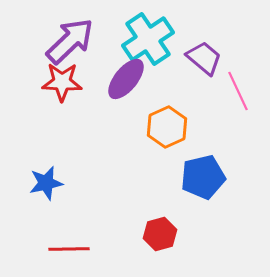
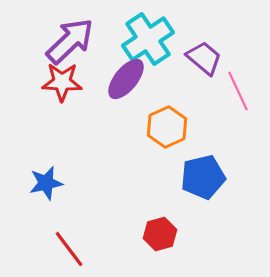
red line: rotated 54 degrees clockwise
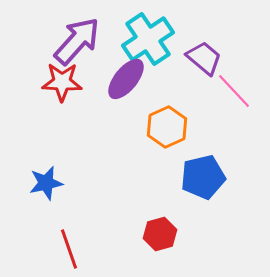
purple arrow: moved 7 px right; rotated 4 degrees counterclockwise
pink line: moved 4 px left; rotated 18 degrees counterclockwise
red line: rotated 18 degrees clockwise
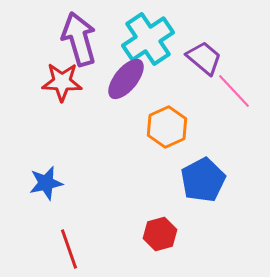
purple arrow: moved 2 px right, 2 px up; rotated 58 degrees counterclockwise
blue pentagon: moved 3 px down; rotated 15 degrees counterclockwise
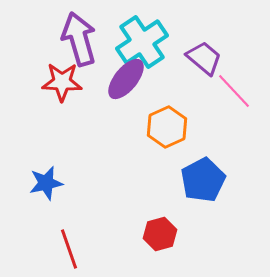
cyan cross: moved 6 px left, 3 px down
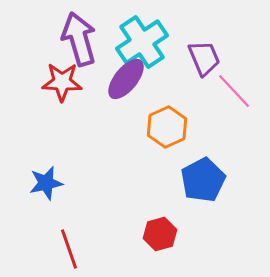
purple trapezoid: rotated 27 degrees clockwise
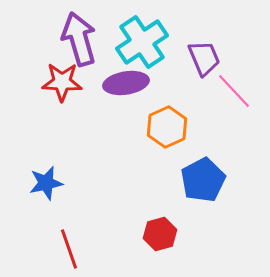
purple ellipse: moved 4 px down; rotated 42 degrees clockwise
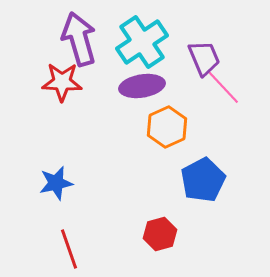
purple ellipse: moved 16 px right, 3 px down
pink line: moved 11 px left, 4 px up
blue star: moved 10 px right
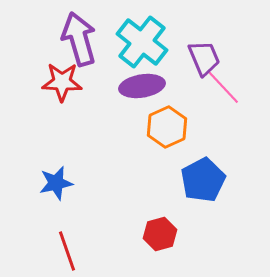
cyan cross: rotated 18 degrees counterclockwise
red line: moved 2 px left, 2 px down
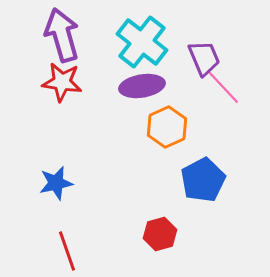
purple arrow: moved 17 px left, 4 px up
red star: rotated 6 degrees clockwise
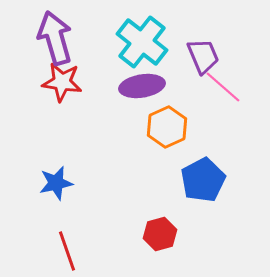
purple arrow: moved 7 px left, 3 px down
purple trapezoid: moved 1 px left, 2 px up
pink line: rotated 6 degrees counterclockwise
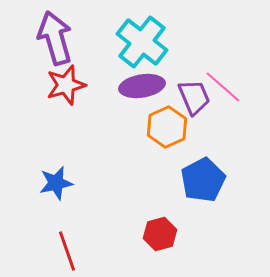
purple trapezoid: moved 9 px left, 41 px down
red star: moved 4 px right, 3 px down; rotated 24 degrees counterclockwise
